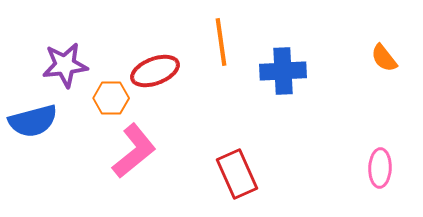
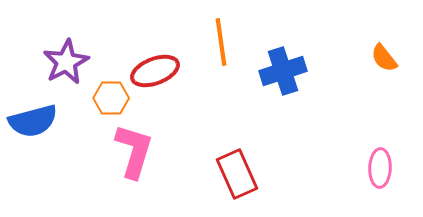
purple star: moved 1 px right, 3 px up; rotated 21 degrees counterclockwise
blue cross: rotated 15 degrees counterclockwise
pink L-shape: rotated 34 degrees counterclockwise
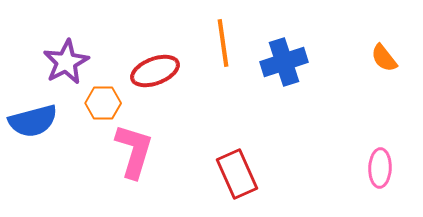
orange line: moved 2 px right, 1 px down
blue cross: moved 1 px right, 9 px up
orange hexagon: moved 8 px left, 5 px down
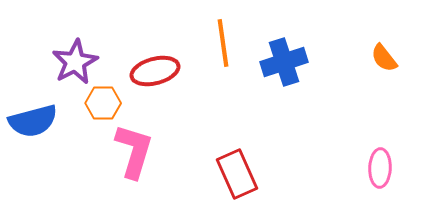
purple star: moved 9 px right
red ellipse: rotated 6 degrees clockwise
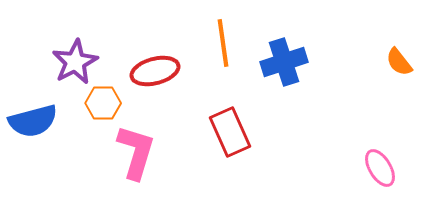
orange semicircle: moved 15 px right, 4 px down
pink L-shape: moved 2 px right, 1 px down
pink ellipse: rotated 33 degrees counterclockwise
red rectangle: moved 7 px left, 42 px up
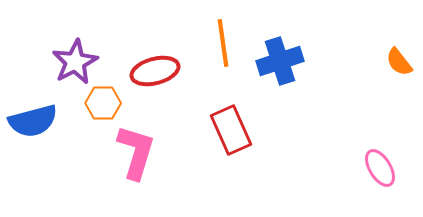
blue cross: moved 4 px left, 1 px up
red rectangle: moved 1 px right, 2 px up
